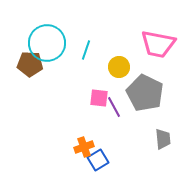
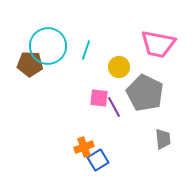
cyan circle: moved 1 px right, 3 px down
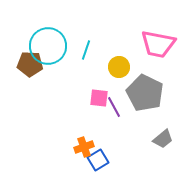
gray trapezoid: rotated 55 degrees clockwise
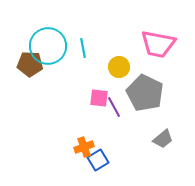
cyan line: moved 3 px left, 2 px up; rotated 30 degrees counterclockwise
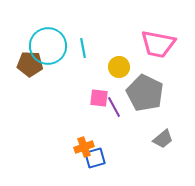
blue square: moved 3 px left, 2 px up; rotated 15 degrees clockwise
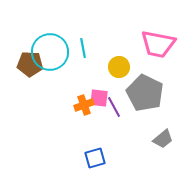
cyan circle: moved 2 px right, 6 px down
orange cross: moved 42 px up
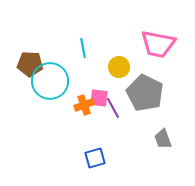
cyan circle: moved 29 px down
purple line: moved 1 px left, 1 px down
gray trapezoid: rotated 110 degrees clockwise
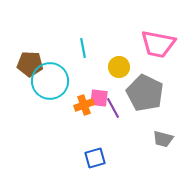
gray trapezoid: rotated 55 degrees counterclockwise
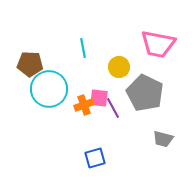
cyan circle: moved 1 px left, 8 px down
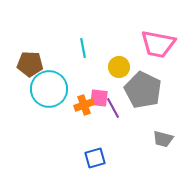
gray pentagon: moved 2 px left, 3 px up
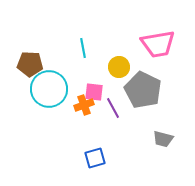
pink trapezoid: rotated 21 degrees counterclockwise
pink square: moved 5 px left, 6 px up
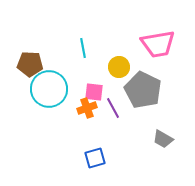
orange cross: moved 3 px right, 3 px down
gray trapezoid: rotated 15 degrees clockwise
